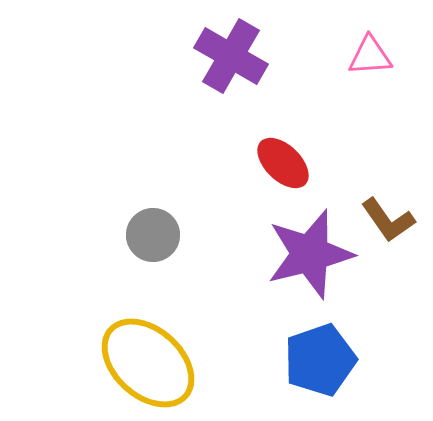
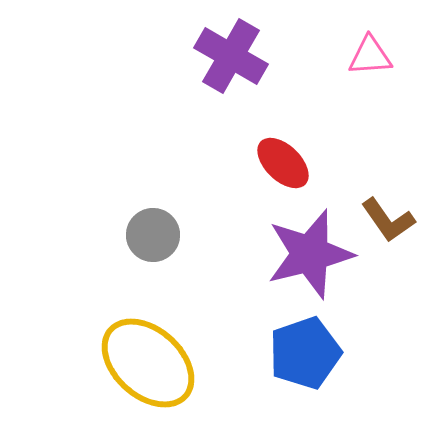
blue pentagon: moved 15 px left, 7 px up
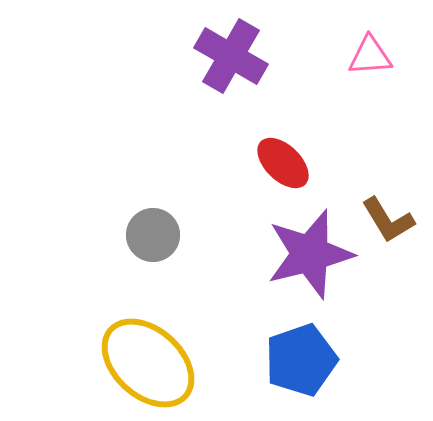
brown L-shape: rotated 4 degrees clockwise
blue pentagon: moved 4 px left, 7 px down
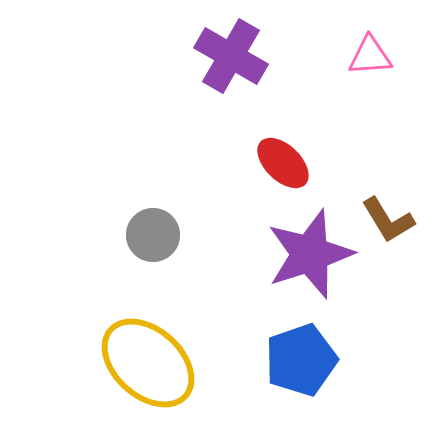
purple star: rotated 4 degrees counterclockwise
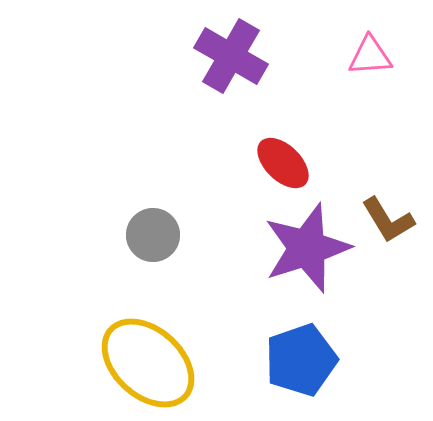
purple star: moved 3 px left, 6 px up
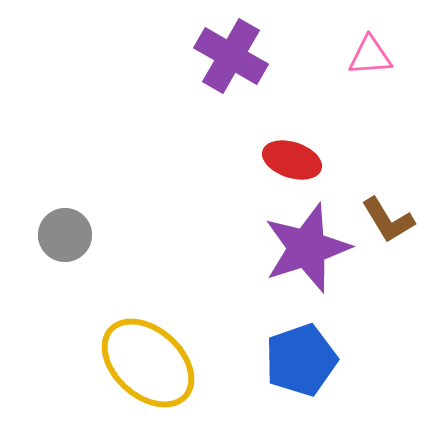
red ellipse: moved 9 px right, 3 px up; rotated 26 degrees counterclockwise
gray circle: moved 88 px left
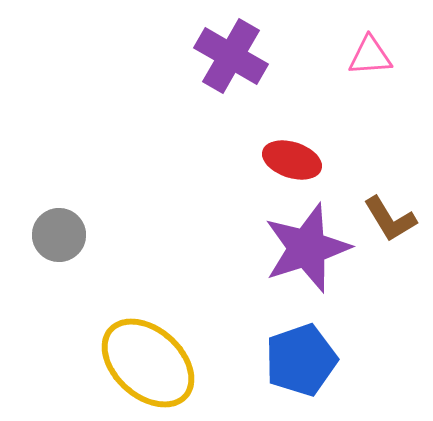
brown L-shape: moved 2 px right, 1 px up
gray circle: moved 6 px left
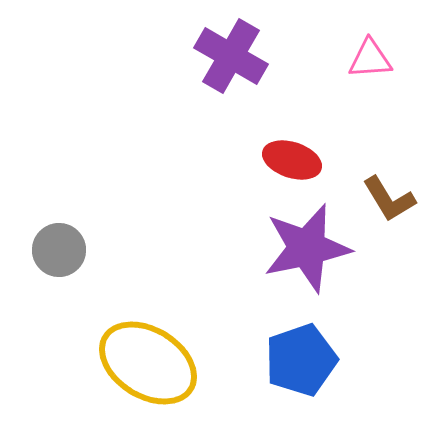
pink triangle: moved 3 px down
brown L-shape: moved 1 px left, 20 px up
gray circle: moved 15 px down
purple star: rotated 6 degrees clockwise
yellow ellipse: rotated 10 degrees counterclockwise
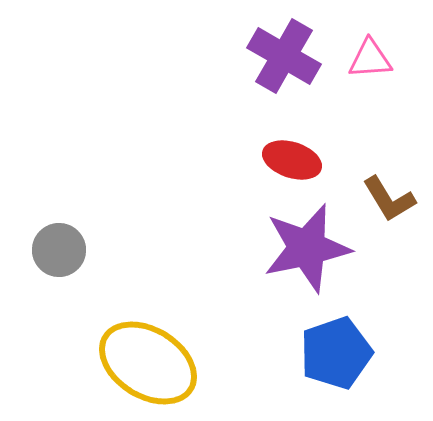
purple cross: moved 53 px right
blue pentagon: moved 35 px right, 7 px up
